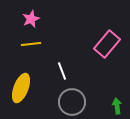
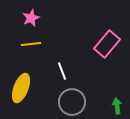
pink star: moved 1 px up
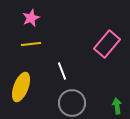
yellow ellipse: moved 1 px up
gray circle: moved 1 px down
